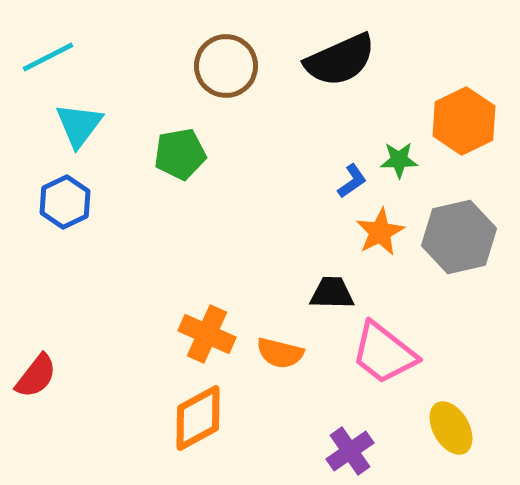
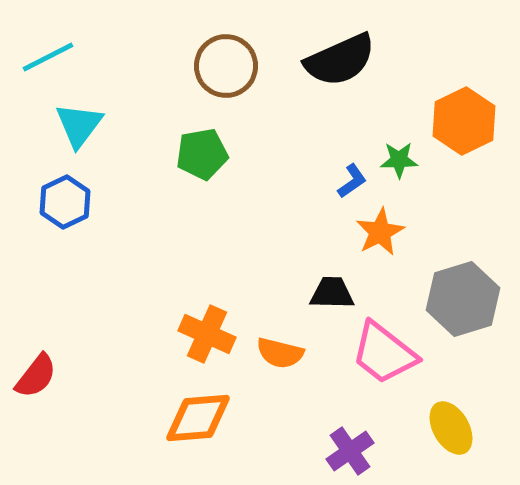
green pentagon: moved 22 px right
gray hexagon: moved 4 px right, 62 px down; rotated 4 degrees counterclockwise
orange diamond: rotated 24 degrees clockwise
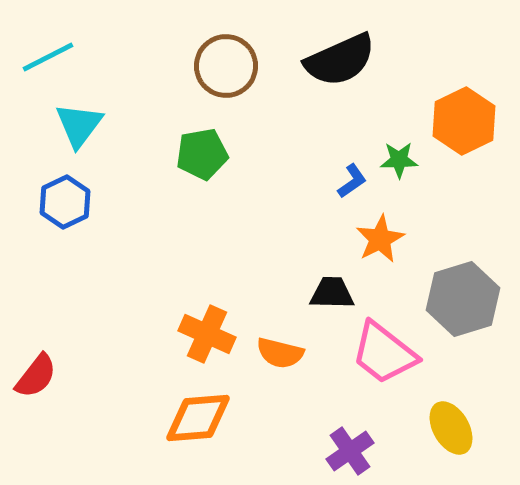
orange star: moved 7 px down
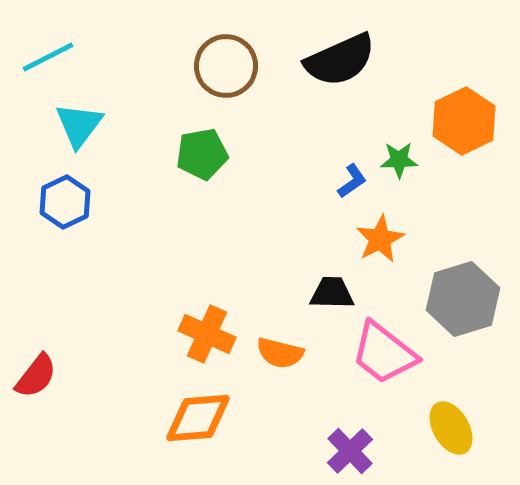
purple cross: rotated 9 degrees counterclockwise
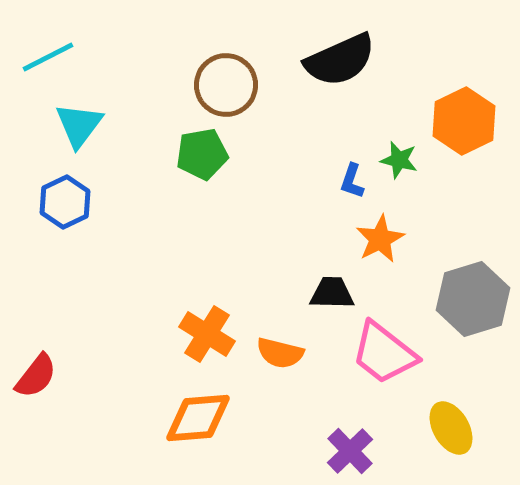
brown circle: moved 19 px down
green star: rotated 15 degrees clockwise
blue L-shape: rotated 144 degrees clockwise
gray hexagon: moved 10 px right
orange cross: rotated 8 degrees clockwise
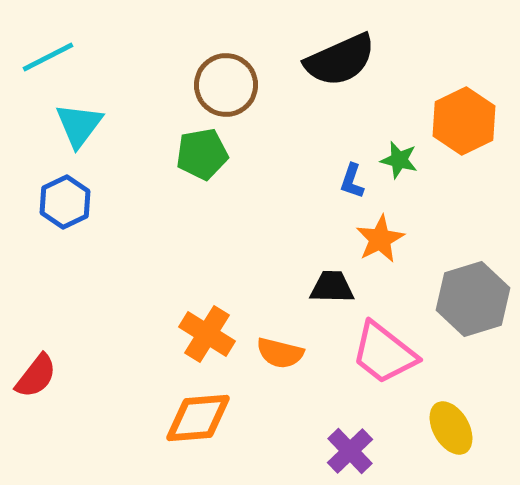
black trapezoid: moved 6 px up
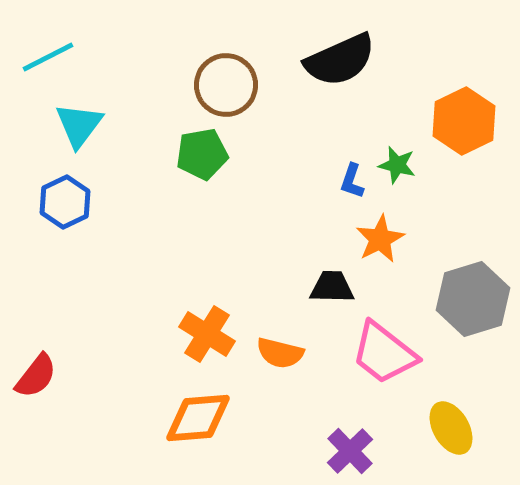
green star: moved 2 px left, 5 px down
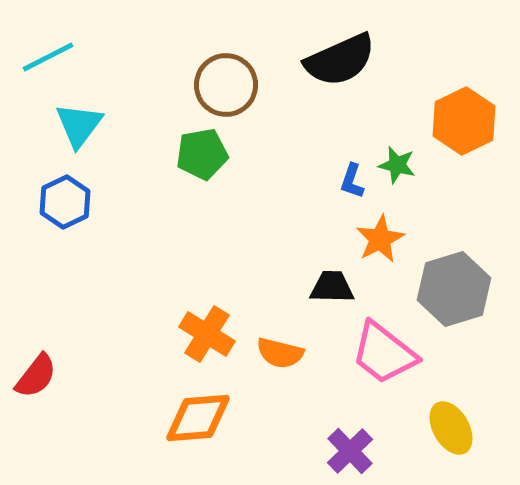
gray hexagon: moved 19 px left, 10 px up
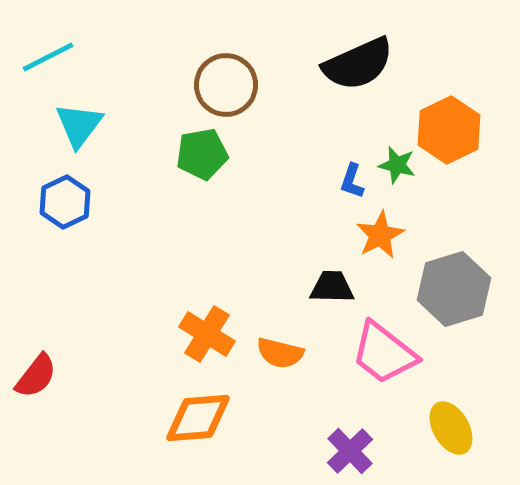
black semicircle: moved 18 px right, 4 px down
orange hexagon: moved 15 px left, 9 px down
orange star: moved 4 px up
